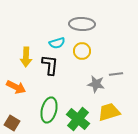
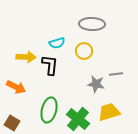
gray ellipse: moved 10 px right
yellow circle: moved 2 px right
yellow arrow: rotated 90 degrees counterclockwise
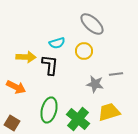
gray ellipse: rotated 40 degrees clockwise
gray star: moved 1 px left
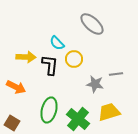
cyan semicircle: rotated 63 degrees clockwise
yellow circle: moved 10 px left, 8 px down
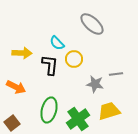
yellow arrow: moved 4 px left, 4 px up
yellow trapezoid: moved 1 px up
green cross: rotated 15 degrees clockwise
brown square: rotated 21 degrees clockwise
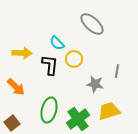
gray line: moved 1 px right, 3 px up; rotated 72 degrees counterclockwise
orange arrow: rotated 18 degrees clockwise
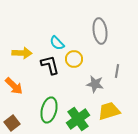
gray ellipse: moved 8 px right, 7 px down; rotated 40 degrees clockwise
black L-shape: rotated 20 degrees counterclockwise
orange arrow: moved 2 px left, 1 px up
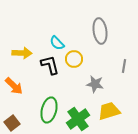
gray line: moved 7 px right, 5 px up
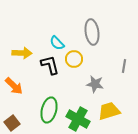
gray ellipse: moved 8 px left, 1 px down
green cross: rotated 25 degrees counterclockwise
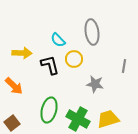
cyan semicircle: moved 1 px right, 3 px up
yellow trapezoid: moved 1 px left, 8 px down
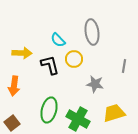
orange arrow: rotated 54 degrees clockwise
yellow trapezoid: moved 6 px right, 6 px up
